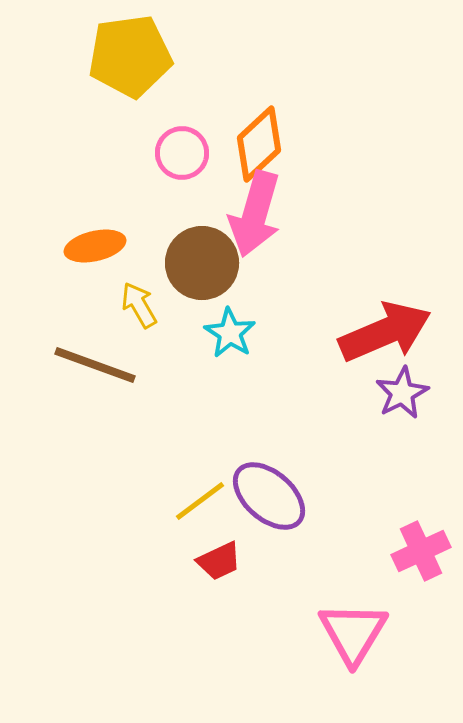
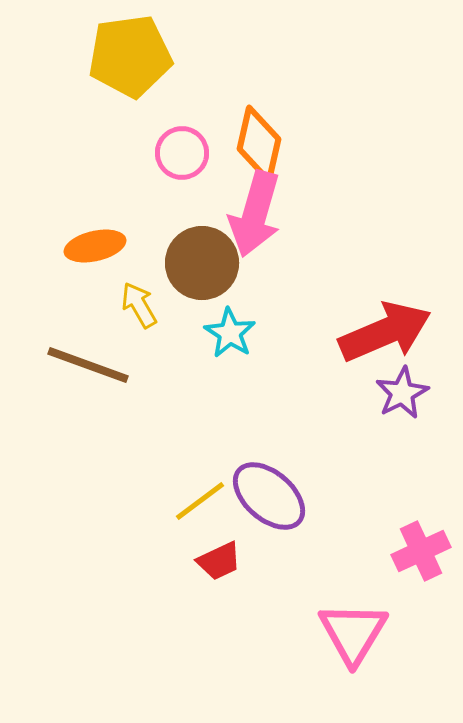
orange diamond: rotated 34 degrees counterclockwise
brown line: moved 7 px left
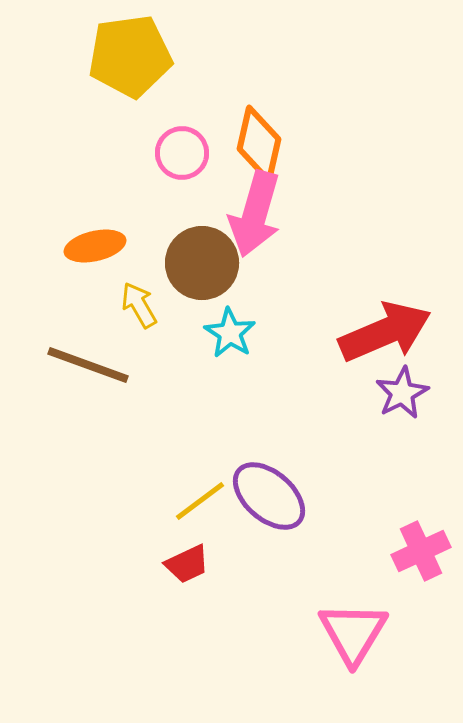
red trapezoid: moved 32 px left, 3 px down
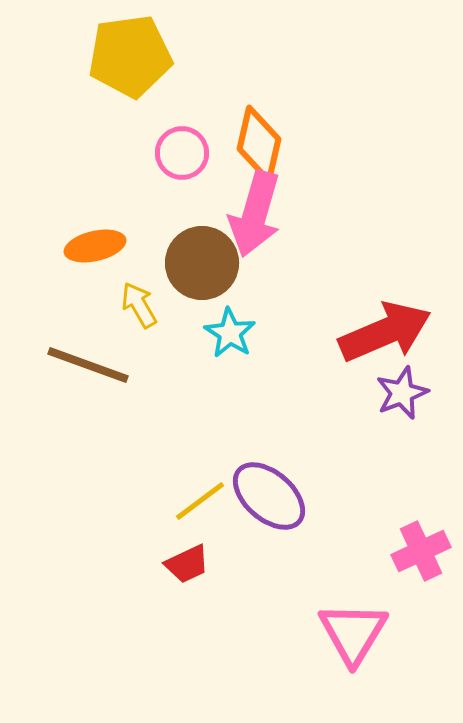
purple star: rotated 6 degrees clockwise
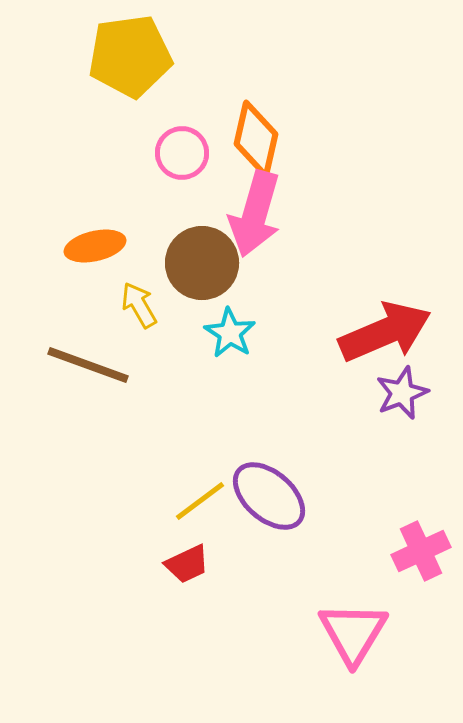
orange diamond: moved 3 px left, 5 px up
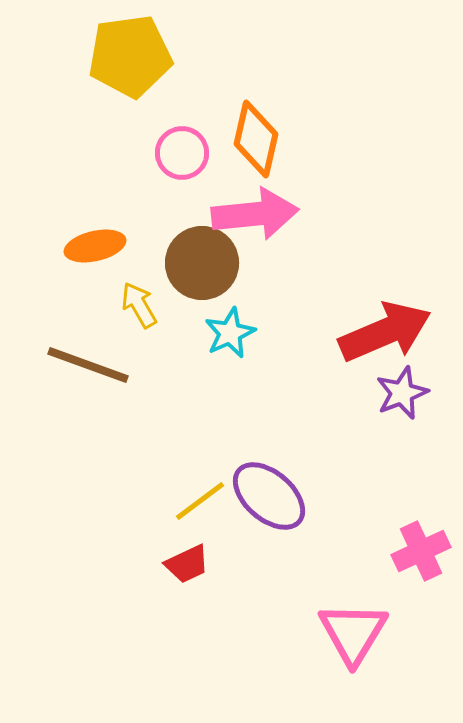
pink arrow: rotated 112 degrees counterclockwise
cyan star: rotated 15 degrees clockwise
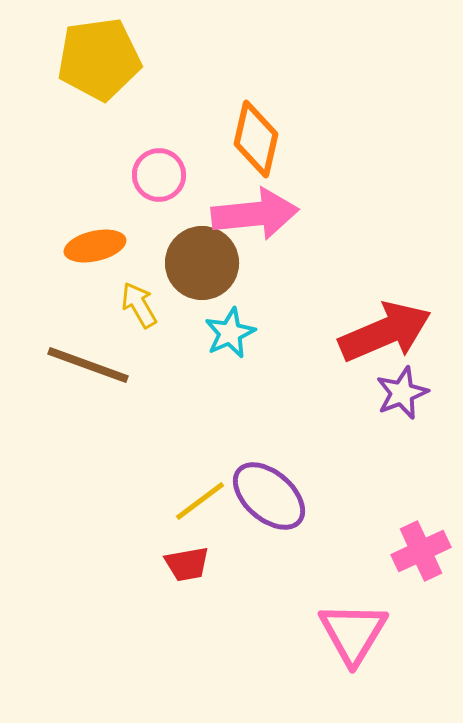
yellow pentagon: moved 31 px left, 3 px down
pink circle: moved 23 px left, 22 px down
red trapezoid: rotated 15 degrees clockwise
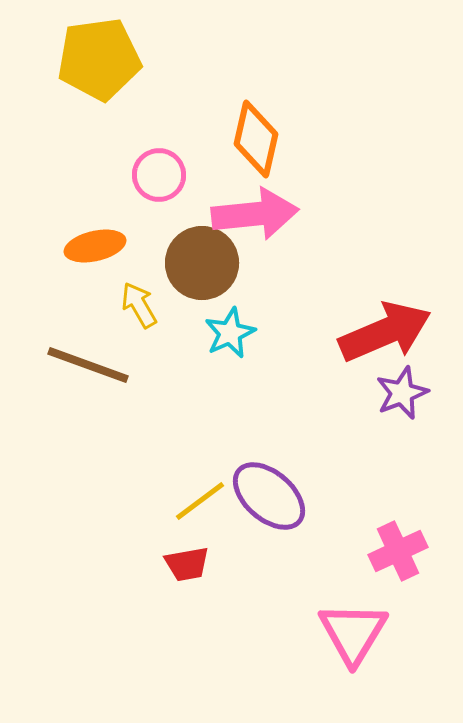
pink cross: moved 23 px left
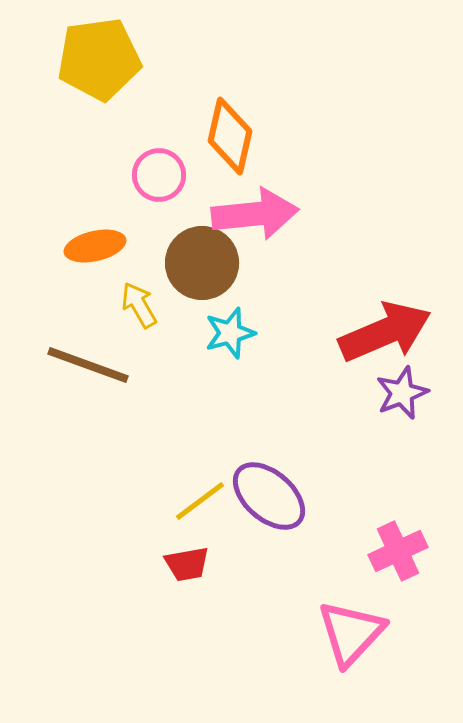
orange diamond: moved 26 px left, 3 px up
cyan star: rotated 9 degrees clockwise
pink triangle: moved 2 px left; rotated 12 degrees clockwise
